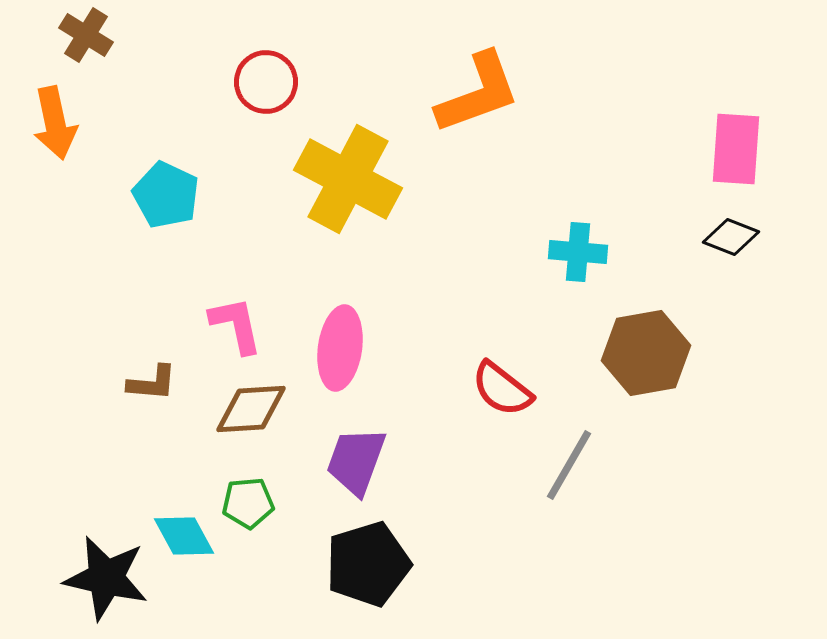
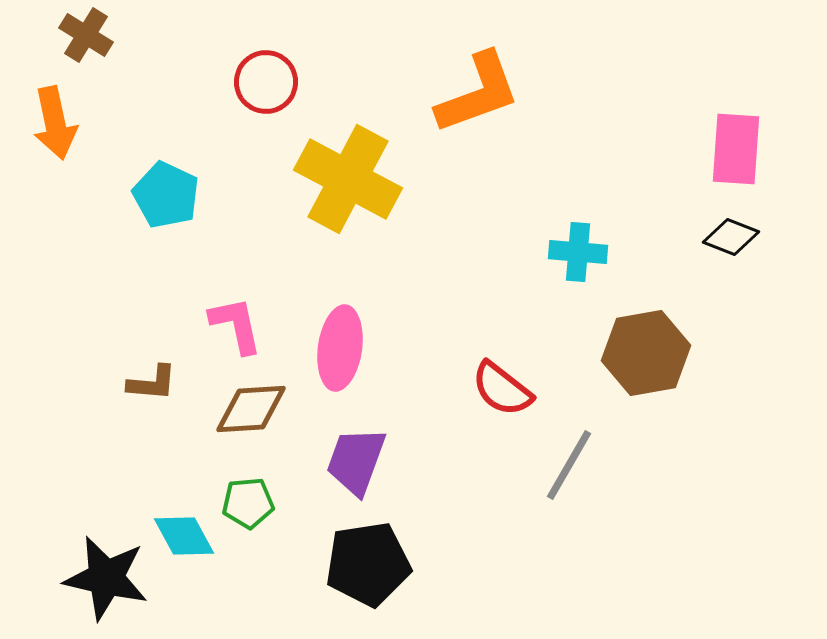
black pentagon: rotated 8 degrees clockwise
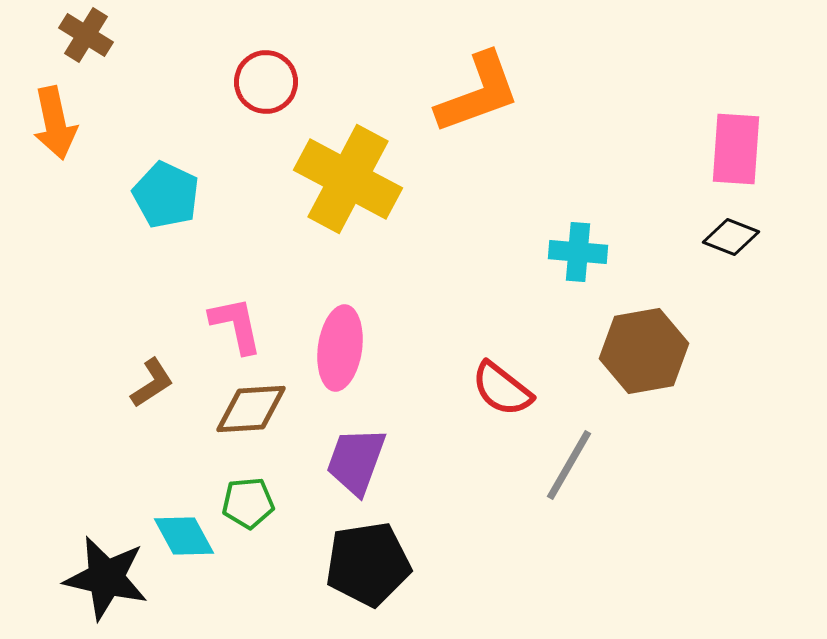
brown hexagon: moved 2 px left, 2 px up
brown L-shape: rotated 38 degrees counterclockwise
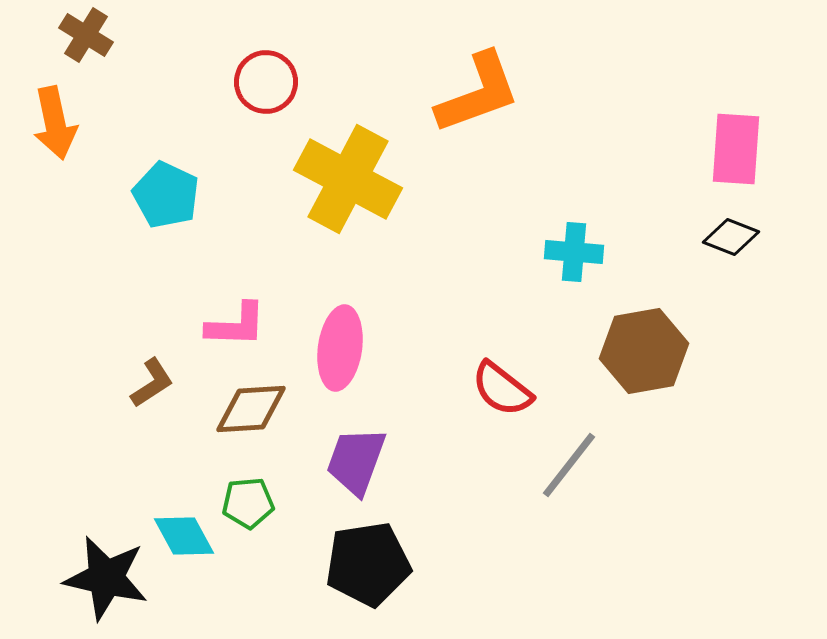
cyan cross: moved 4 px left
pink L-shape: rotated 104 degrees clockwise
gray line: rotated 8 degrees clockwise
